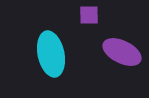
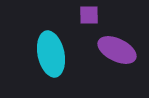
purple ellipse: moved 5 px left, 2 px up
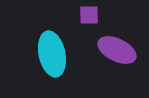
cyan ellipse: moved 1 px right
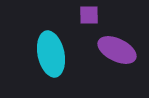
cyan ellipse: moved 1 px left
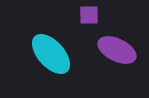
cyan ellipse: rotated 30 degrees counterclockwise
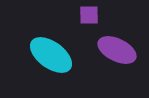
cyan ellipse: moved 1 px down; rotated 12 degrees counterclockwise
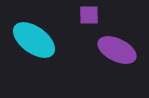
cyan ellipse: moved 17 px left, 15 px up
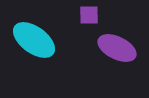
purple ellipse: moved 2 px up
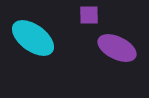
cyan ellipse: moved 1 px left, 2 px up
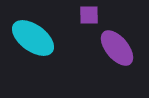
purple ellipse: rotated 24 degrees clockwise
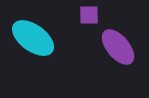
purple ellipse: moved 1 px right, 1 px up
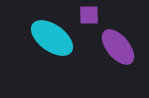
cyan ellipse: moved 19 px right
